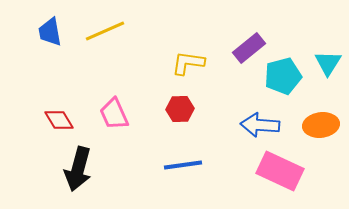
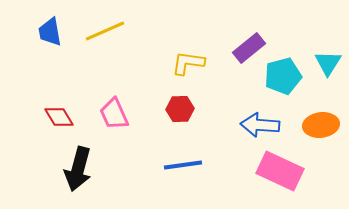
red diamond: moved 3 px up
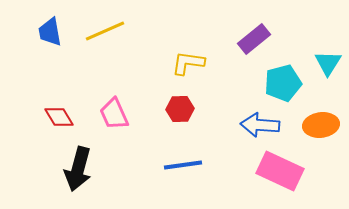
purple rectangle: moved 5 px right, 9 px up
cyan pentagon: moved 7 px down
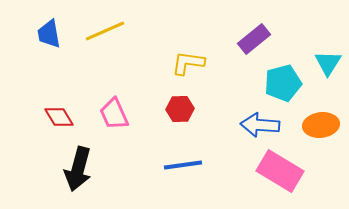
blue trapezoid: moved 1 px left, 2 px down
pink rectangle: rotated 6 degrees clockwise
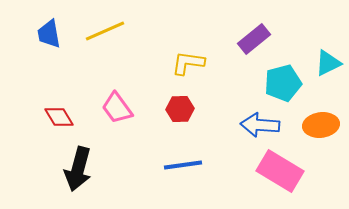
cyan triangle: rotated 32 degrees clockwise
pink trapezoid: moved 3 px right, 6 px up; rotated 12 degrees counterclockwise
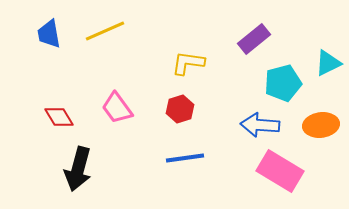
red hexagon: rotated 16 degrees counterclockwise
blue line: moved 2 px right, 7 px up
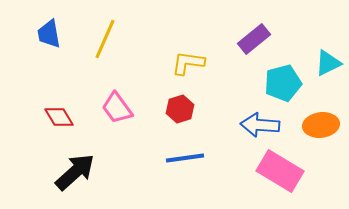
yellow line: moved 8 px down; rotated 42 degrees counterclockwise
black arrow: moved 3 px left, 3 px down; rotated 147 degrees counterclockwise
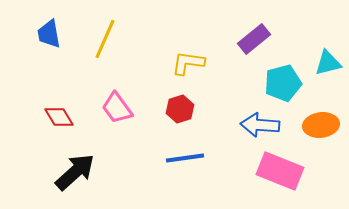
cyan triangle: rotated 12 degrees clockwise
pink rectangle: rotated 9 degrees counterclockwise
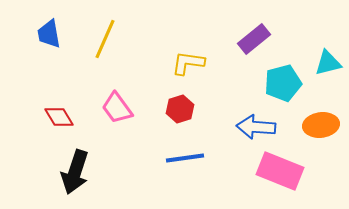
blue arrow: moved 4 px left, 2 px down
black arrow: rotated 150 degrees clockwise
